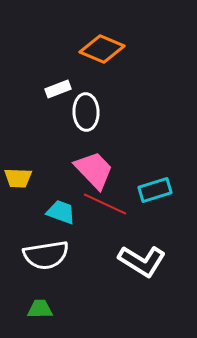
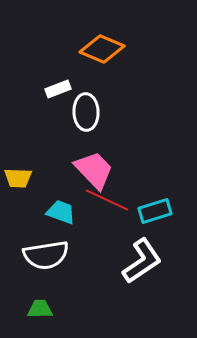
cyan rectangle: moved 21 px down
red line: moved 2 px right, 4 px up
white L-shape: rotated 66 degrees counterclockwise
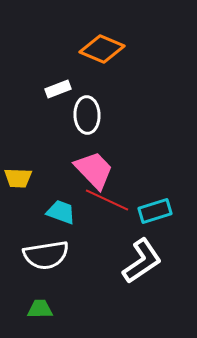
white ellipse: moved 1 px right, 3 px down
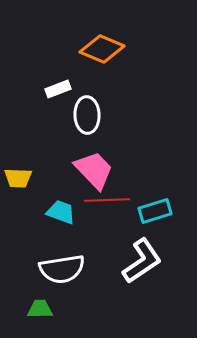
red line: rotated 27 degrees counterclockwise
white semicircle: moved 16 px right, 14 px down
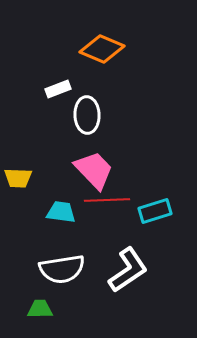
cyan trapezoid: rotated 12 degrees counterclockwise
white L-shape: moved 14 px left, 9 px down
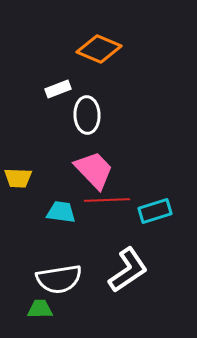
orange diamond: moved 3 px left
white semicircle: moved 3 px left, 10 px down
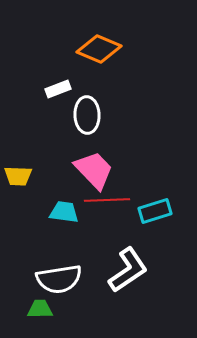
yellow trapezoid: moved 2 px up
cyan trapezoid: moved 3 px right
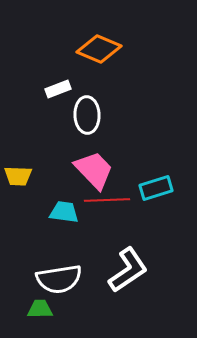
cyan rectangle: moved 1 px right, 23 px up
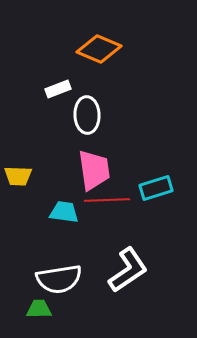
pink trapezoid: rotated 36 degrees clockwise
green trapezoid: moved 1 px left
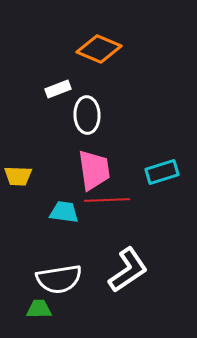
cyan rectangle: moved 6 px right, 16 px up
